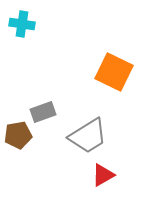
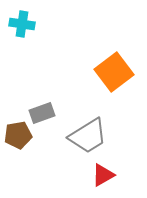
orange square: rotated 27 degrees clockwise
gray rectangle: moved 1 px left, 1 px down
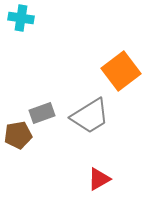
cyan cross: moved 1 px left, 6 px up
orange square: moved 7 px right, 1 px up
gray trapezoid: moved 2 px right, 20 px up
red triangle: moved 4 px left, 4 px down
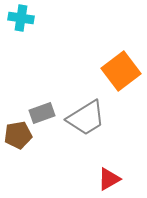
gray trapezoid: moved 4 px left, 2 px down
red triangle: moved 10 px right
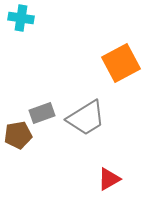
orange square: moved 8 px up; rotated 9 degrees clockwise
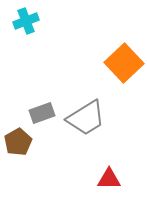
cyan cross: moved 5 px right, 3 px down; rotated 30 degrees counterclockwise
orange square: moved 3 px right; rotated 15 degrees counterclockwise
brown pentagon: moved 7 px down; rotated 20 degrees counterclockwise
red triangle: rotated 30 degrees clockwise
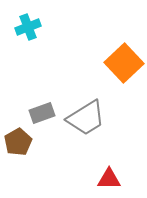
cyan cross: moved 2 px right, 6 px down
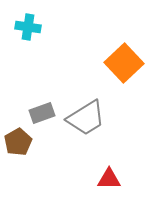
cyan cross: rotated 30 degrees clockwise
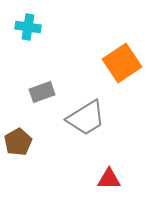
orange square: moved 2 px left; rotated 9 degrees clockwise
gray rectangle: moved 21 px up
